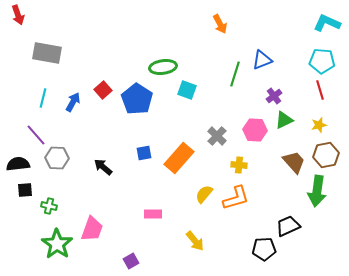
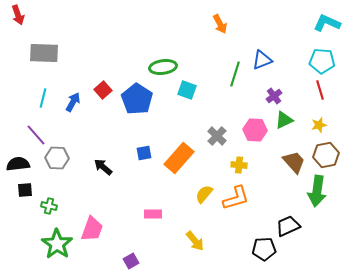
gray rectangle: moved 3 px left; rotated 8 degrees counterclockwise
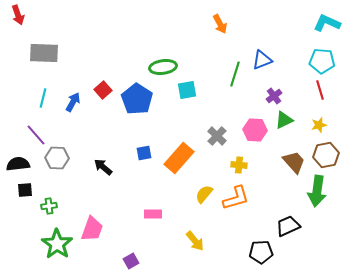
cyan square: rotated 30 degrees counterclockwise
green cross: rotated 21 degrees counterclockwise
black pentagon: moved 3 px left, 3 px down
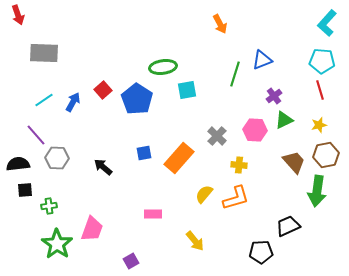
cyan L-shape: rotated 72 degrees counterclockwise
cyan line: moved 1 px right, 2 px down; rotated 42 degrees clockwise
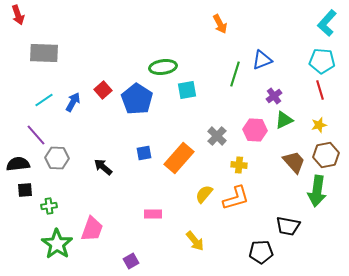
black trapezoid: rotated 145 degrees counterclockwise
